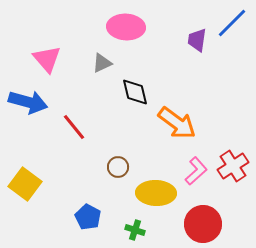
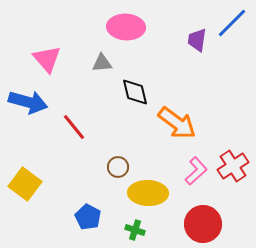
gray triangle: rotated 20 degrees clockwise
yellow ellipse: moved 8 px left
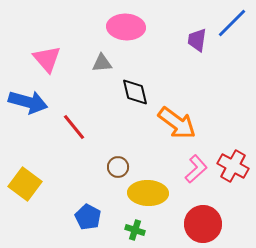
red cross: rotated 28 degrees counterclockwise
pink L-shape: moved 2 px up
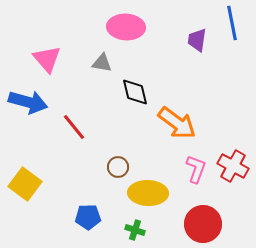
blue line: rotated 56 degrees counterclockwise
gray triangle: rotated 15 degrees clockwise
pink L-shape: rotated 28 degrees counterclockwise
blue pentagon: rotated 30 degrees counterclockwise
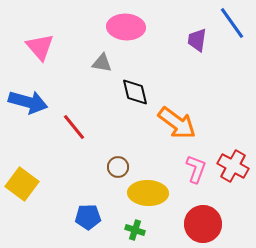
blue line: rotated 24 degrees counterclockwise
pink triangle: moved 7 px left, 12 px up
yellow square: moved 3 px left
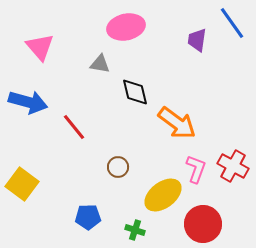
pink ellipse: rotated 15 degrees counterclockwise
gray triangle: moved 2 px left, 1 px down
yellow ellipse: moved 15 px right, 2 px down; rotated 39 degrees counterclockwise
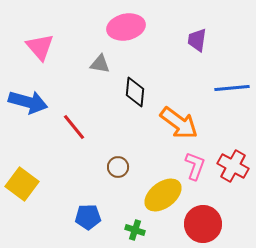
blue line: moved 65 px down; rotated 60 degrees counterclockwise
black diamond: rotated 20 degrees clockwise
orange arrow: moved 2 px right
pink L-shape: moved 1 px left, 3 px up
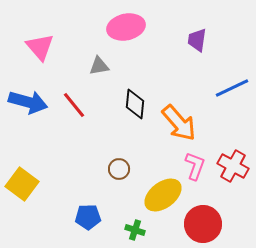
gray triangle: moved 1 px left, 2 px down; rotated 20 degrees counterclockwise
blue line: rotated 20 degrees counterclockwise
black diamond: moved 12 px down
orange arrow: rotated 12 degrees clockwise
red line: moved 22 px up
brown circle: moved 1 px right, 2 px down
